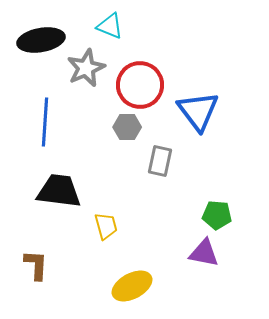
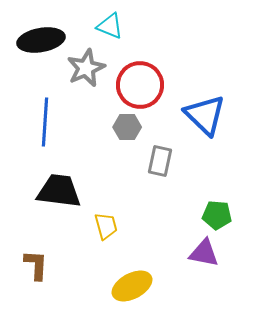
blue triangle: moved 7 px right, 4 px down; rotated 9 degrees counterclockwise
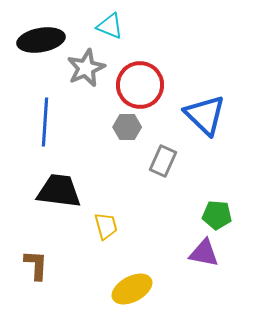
gray rectangle: moved 3 px right; rotated 12 degrees clockwise
yellow ellipse: moved 3 px down
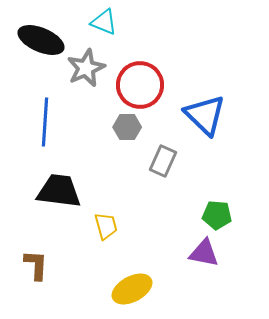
cyan triangle: moved 6 px left, 4 px up
black ellipse: rotated 33 degrees clockwise
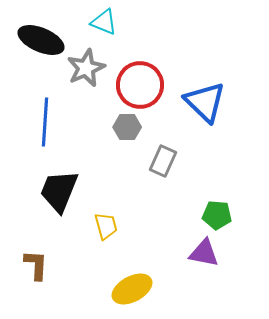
blue triangle: moved 13 px up
black trapezoid: rotated 75 degrees counterclockwise
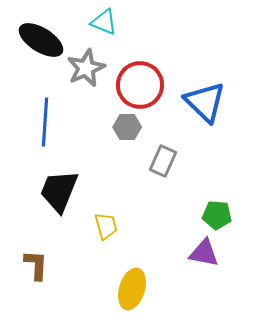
black ellipse: rotated 9 degrees clockwise
yellow ellipse: rotated 45 degrees counterclockwise
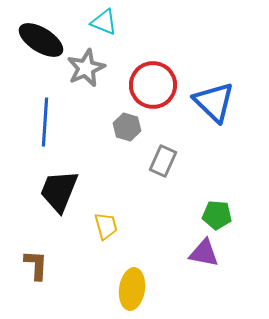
red circle: moved 13 px right
blue triangle: moved 9 px right
gray hexagon: rotated 16 degrees clockwise
yellow ellipse: rotated 9 degrees counterclockwise
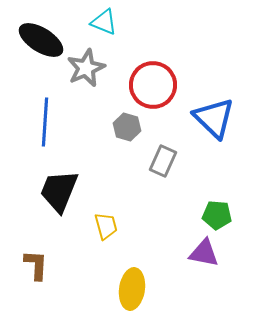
blue triangle: moved 16 px down
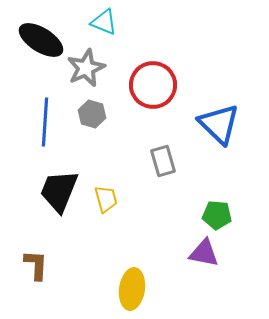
blue triangle: moved 5 px right, 6 px down
gray hexagon: moved 35 px left, 13 px up
gray rectangle: rotated 40 degrees counterclockwise
yellow trapezoid: moved 27 px up
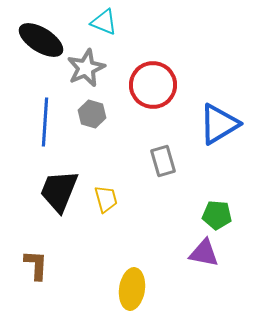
blue triangle: rotated 45 degrees clockwise
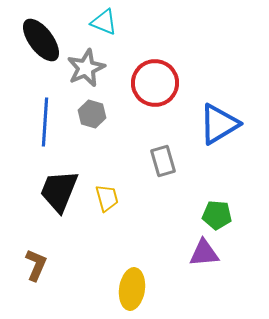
black ellipse: rotated 21 degrees clockwise
red circle: moved 2 px right, 2 px up
yellow trapezoid: moved 1 px right, 1 px up
purple triangle: rotated 16 degrees counterclockwise
brown L-shape: rotated 20 degrees clockwise
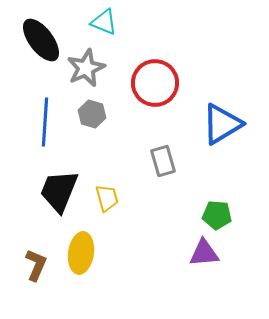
blue triangle: moved 3 px right
yellow ellipse: moved 51 px left, 36 px up
